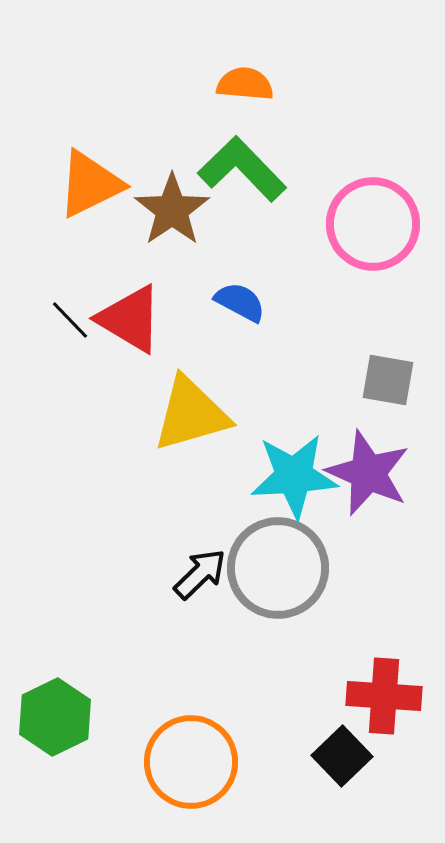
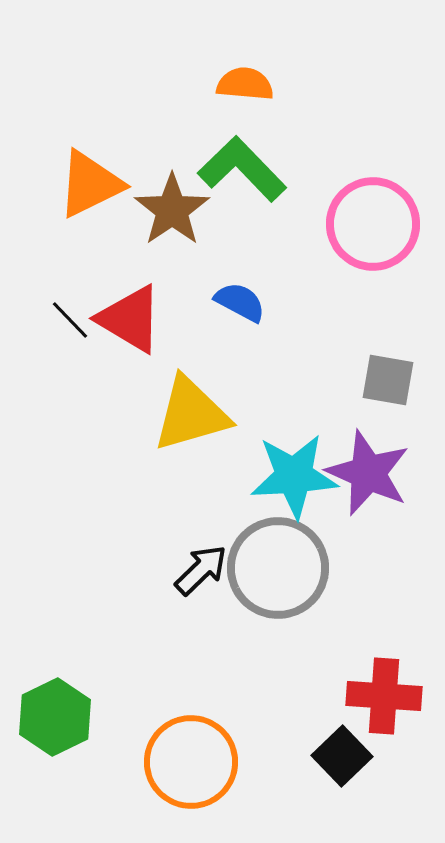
black arrow: moved 1 px right, 4 px up
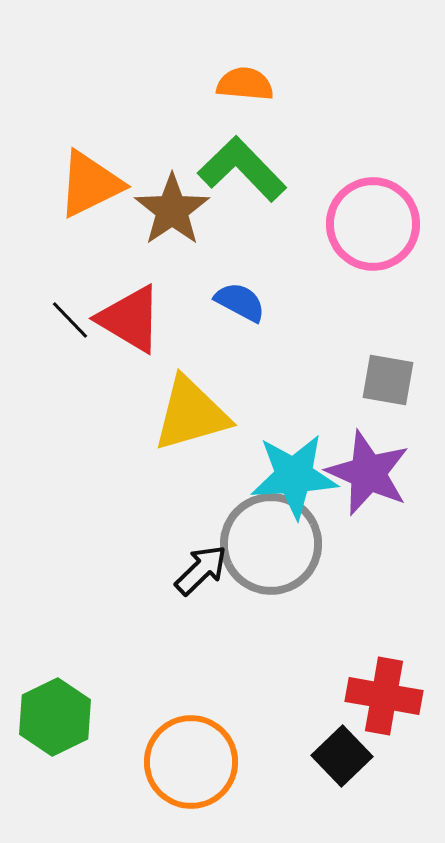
gray circle: moved 7 px left, 24 px up
red cross: rotated 6 degrees clockwise
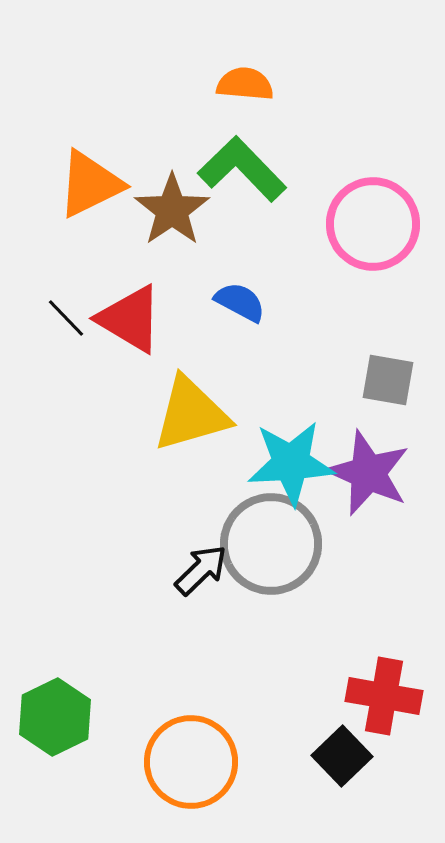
black line: moved 4 px left, 2 px up
cyan star: moved 3 px left, 13 px up
